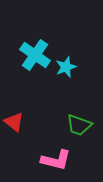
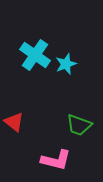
cyan star: moved 3 px up
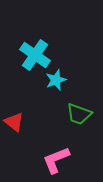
cyan star: moved 10 px left, 16 px down
green trapezoid: moved 11 px up
pink L-shape: rotated 144 degrees clockwise
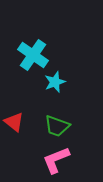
cyan cross: moved 2 px left
cyan star: moved 1 px left, 2 px down
green trapezoid: moved 22 px left, 12 px down
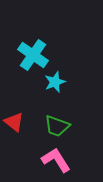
pink L-shape: rotated 80 degrees clockwise
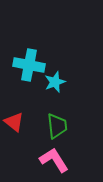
cyan cross: moved 4 px left, 10 px down; rotated 24 degrees counterclockwise
green trapezoid: rotated 116 degrees counterclockwise
pink L-shape: moved 2 px left
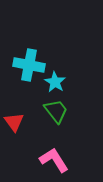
cyan star: rotated 20 degrees counterclockwise
red triangle: rotated 15 degrees clockwise
green trapezoid: moved 1 px left, 15 px up; rotated 32 degrees counterclockwise
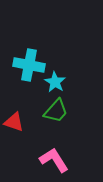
green trapezoid: rotated 80 degrees clockwise
red triangle: rotated 35 degrees counterclockwise
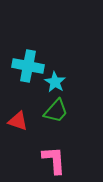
cyan cross: moved 1 px left, 1 px down
red triangle: moved 4 px right, 1 px up
pink L-shape: rotated 28 degrees clockwise
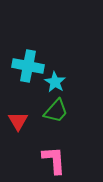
red triangle: rotated 40 degrees clockwise
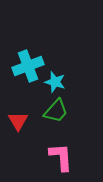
cyan cross: rotated 32 degrees counterclockwise
cyan star: rotated 15 degrees counterclockwise
pink L-shape: moved 7 px right, 3 px up
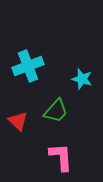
cyan star: moved 27 px right, 3 px up
red triangle: rotated 15 degrees counterclockwise
